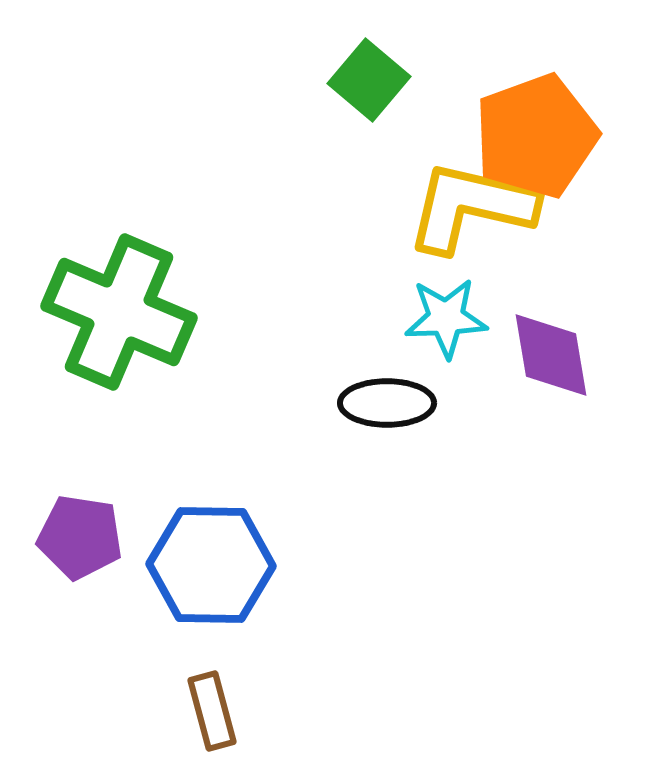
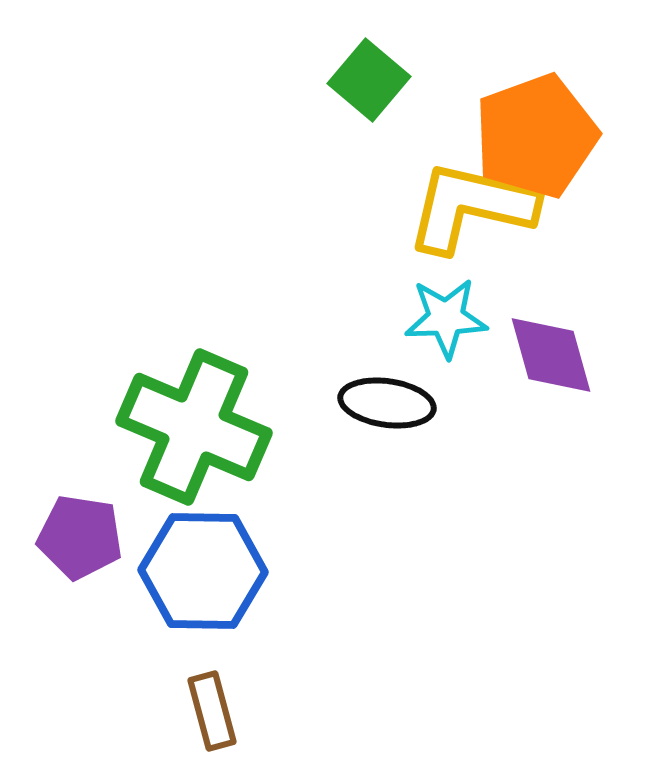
green cross: moved 75 px right, 115 px down
purple diamond: rotated 6 degrees counterclockwise
black ellipse: rotated 8 degrees clockwise
blue hexagon: moved 8 px left, 6 px down
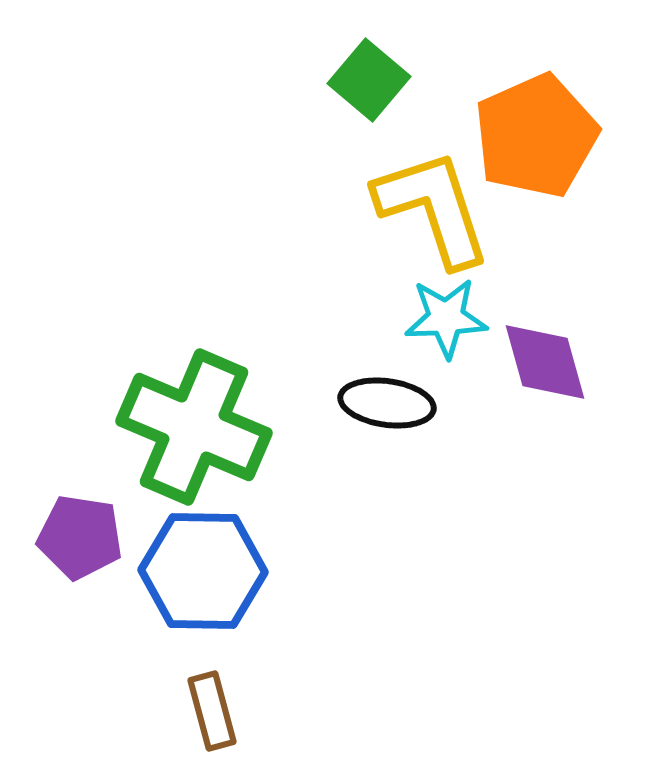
orange pentagon: rotated 4 degrees counterclockwise
yellow L-shape: moved 38 px left, 1 px down; rotated 59 degrees clockwise
purple diamond: moved 6 px left, 7 px down
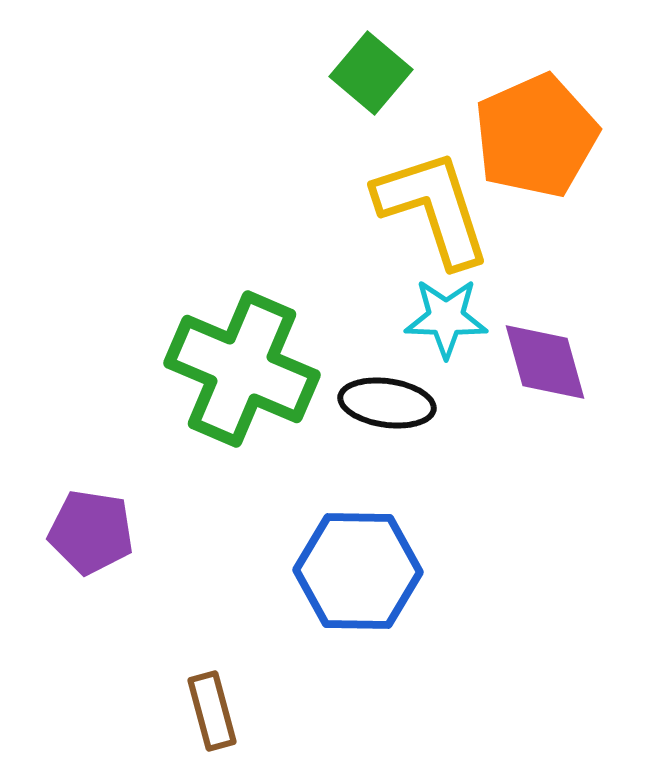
green square: moved 2 px right, 7 px up
cyan star: rotated 4 degrees clockwise
green cross: moved 48 px right, 58 px up
purple pentagon: moved 11 px right, 5 px up
blue hexagon: moved 155 px right
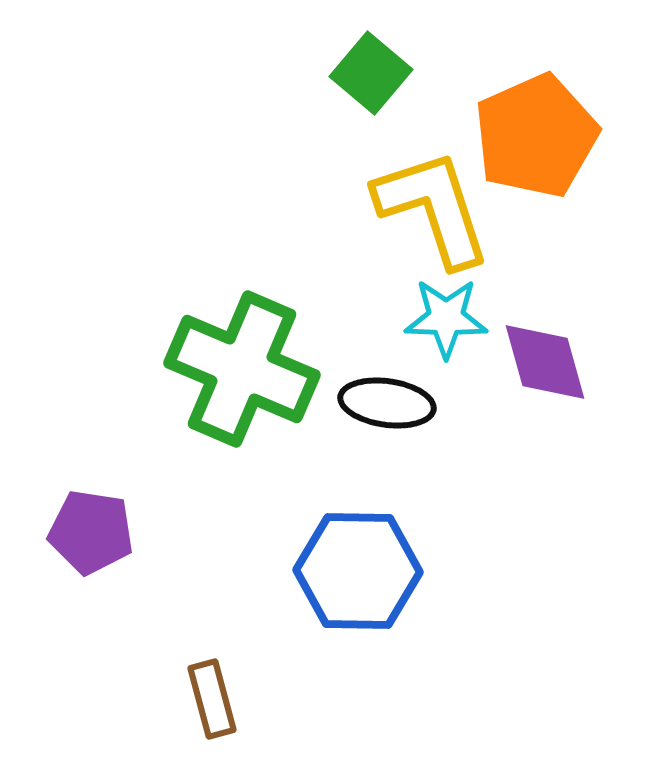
brown rectangle: moved 12 px up
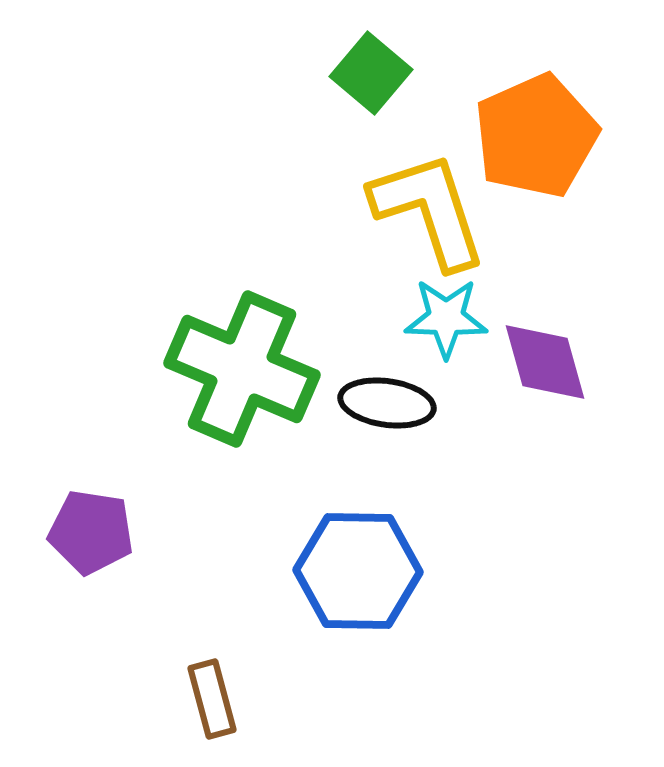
yellow L-shape: moved 4 px left, 2 px down
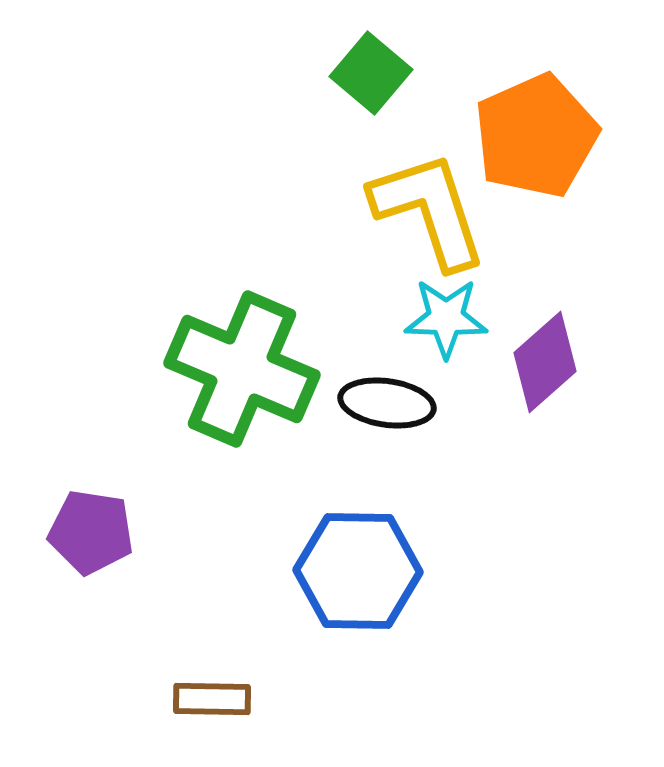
purple diamond: rotated 64 degrees clockwise
brown rectangle: rotated 74 degrees counterclockwise
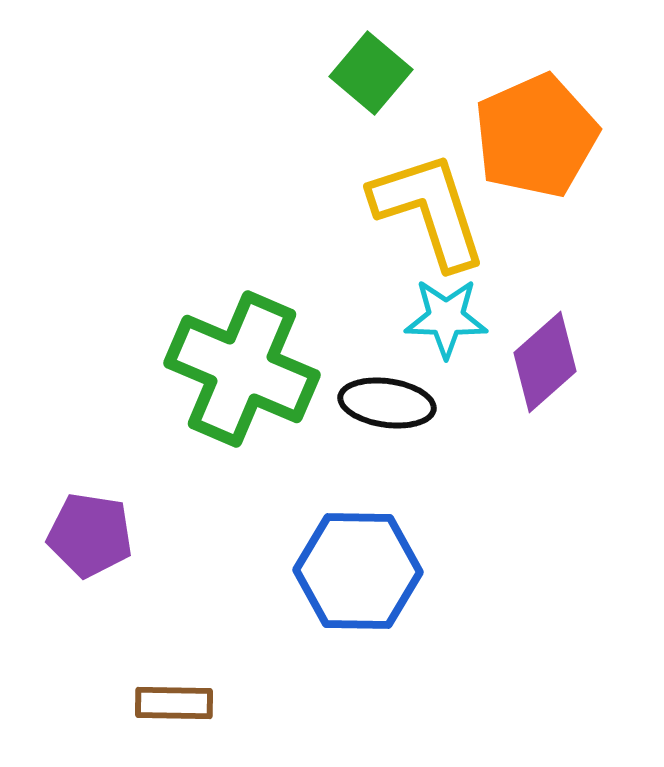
purple pentagon: moved 1 px left, 3 px down
brown rectangle: moved 38 px left, 4 px down
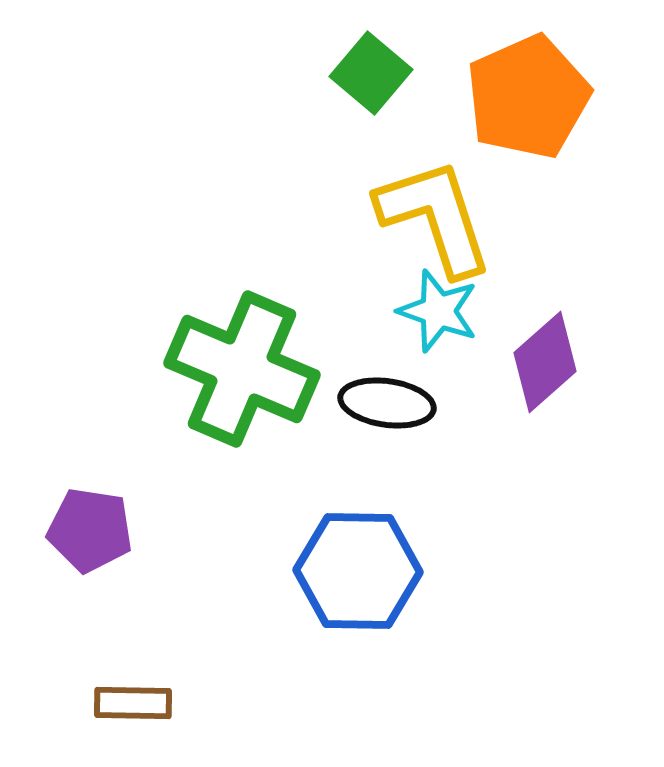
orange pentagon: moved 8 px left, 39 px up
yellow L-shape: moved 6 px right, 7 px down
cyan star: moved 8 px left, 7 px up; rotated 18 degrees clockwise
purple pentagon: moved 5 px up
brown rectangle: moved 41 px left
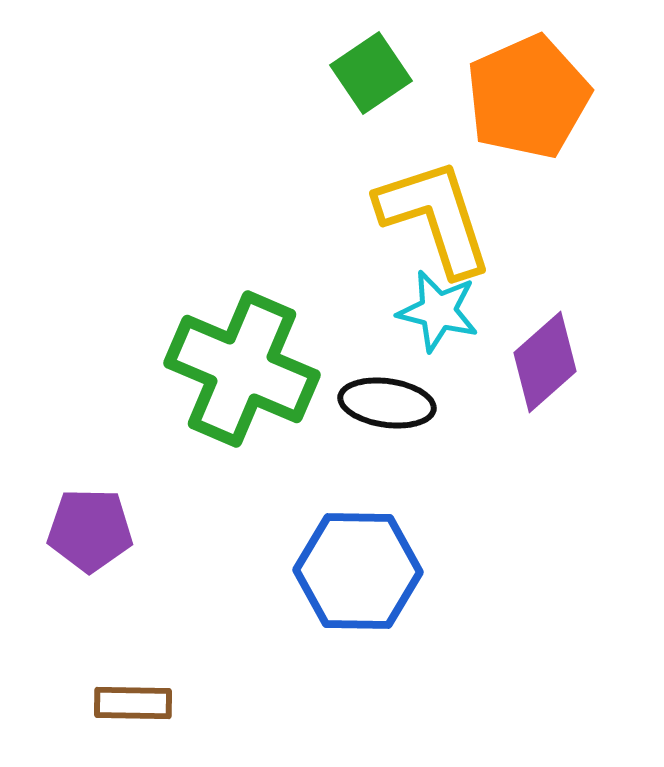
green square: rotated 16 degrees clockwise
cyan star: rotated 6 degrees counterclockwise
purple pentagon: rotated 8 degrees counterclockwise
